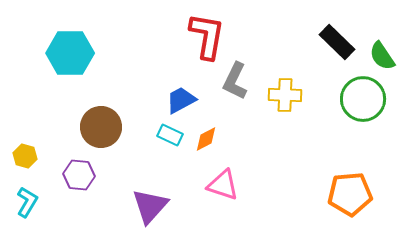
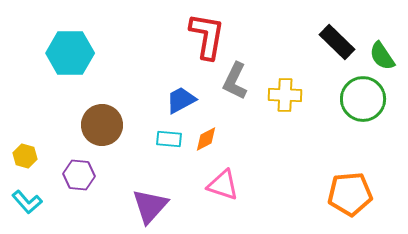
brown circle: moved 1 px right, 2 px up
cyan rectangle: moved 1 px left, 4 px down; rotated 20 degrees counterclockwise
cyan L-shape: rotated 108 degrees clockwise
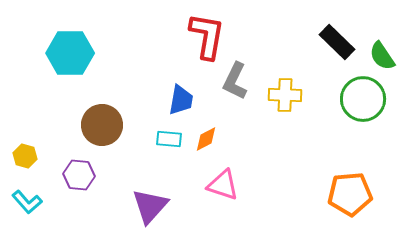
blue trapezoid: rotated 128 degrees clockwise
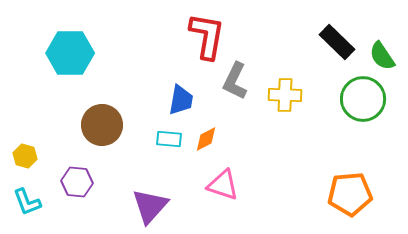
purple hexagon: moved 2 px left, 7 px down
cyan L-shape: rotated 20 degrees clockwise
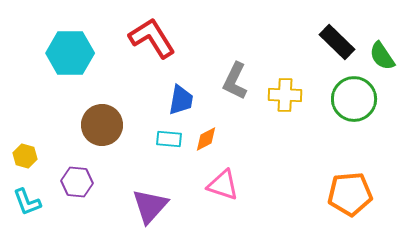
red L-shape: moved 55 px left, 2 px down; rotated 42 degrees counterclockwise
green circle: moved 9 px left
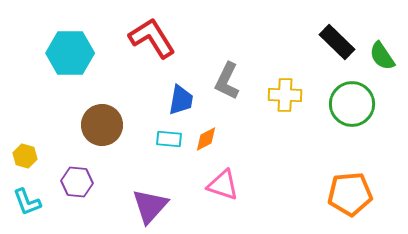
gray L-shape: moved 8 px left
green circle: moved 2 px left, 5 px down
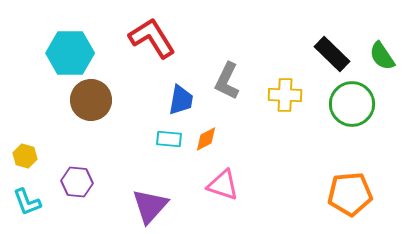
black rectangle: moved 5 px left, 12 px down
brown circle: moved 11 px left, 25 px up
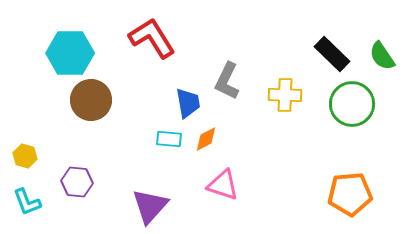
blue trapezoid: moved 7 px right, 3 px down; rotated 20 degrees counterclockwise
